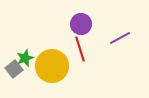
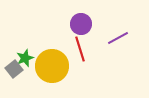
purple line: moved 2 px left
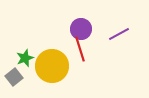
purple circle: moved 5 px down
purple line: moved 1 px right, 4 px up
gray square: moved 8 px down
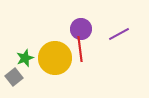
red line: rotated 10 degrees clockwise
yellow circle: moved 3 px right, 8 px up
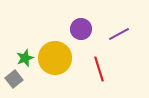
red line: moved 19 px right, 20 px down; rotated 10 degrees counterclockwise
gray square: moved 2 px down
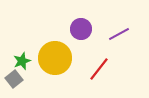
green star: moved 3 px left, 3 px down
red line: rotated 55 degrees clockwise
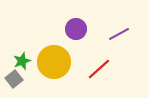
purple circle: moved 5 px left
yellow circle: moved 1 px left, 4 px down
red line: rotated 10 degrees clockwise
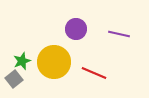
purple line: rotated 40 degrees clockwise
red line: moved 5 px left, 4 px down; rotated 65 degrees clockwise
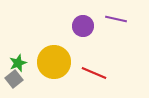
purple circle: moved 7 px right, 3 px up
purple line: moved 3 px left, 15 px up
green star: moved 4 px left, 2 px down
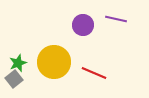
purple circle: moved 1 px up
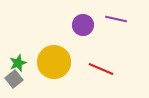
red line: moved 7 px right, 4 px up
